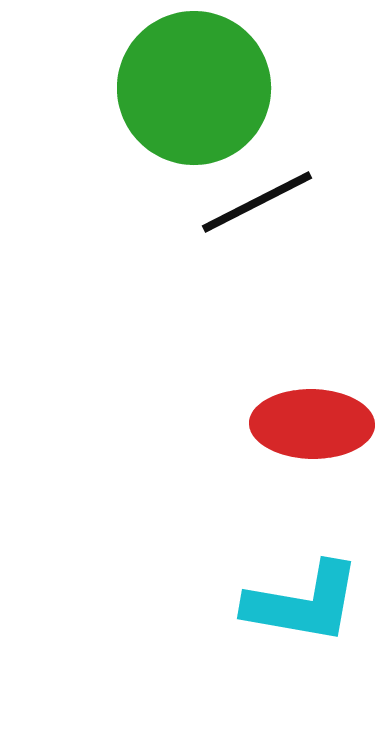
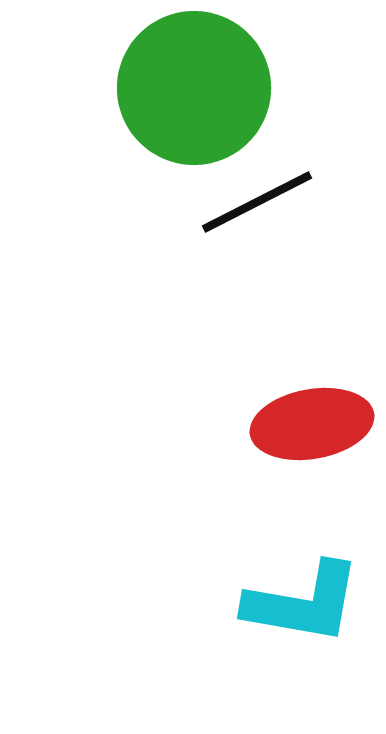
red ellipse: rotated 11 degrees counterclockwise
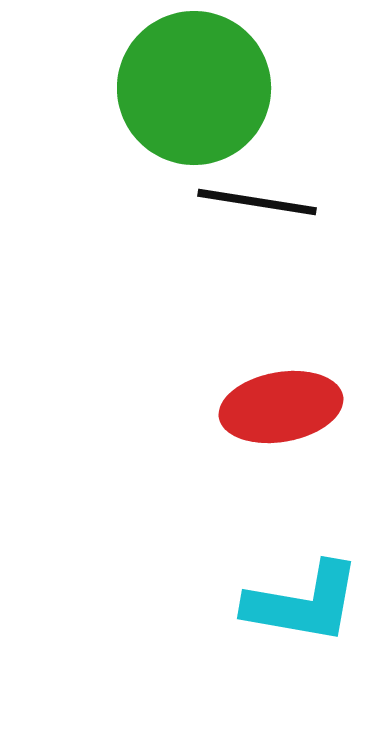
black line: rotated 36 degrees clockwise
red ellipse: moved 31 px left, 17 px up
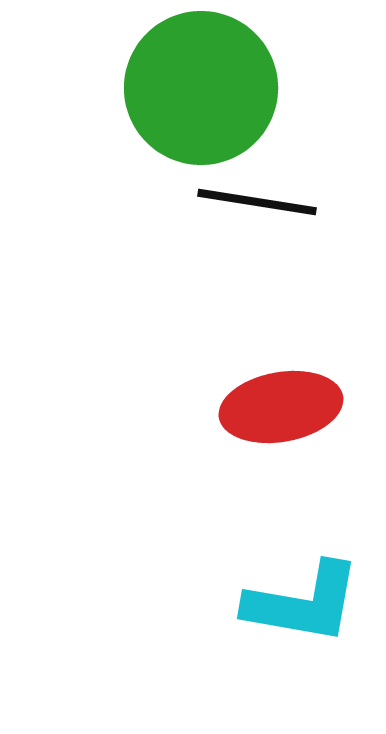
green circle: moved 7 px right
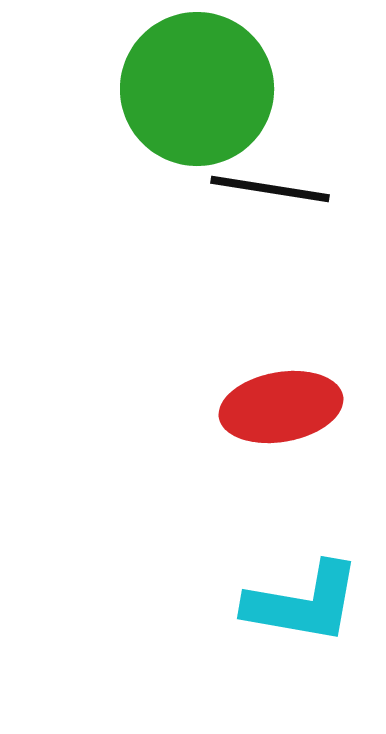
green circle: moved 4 px left, 1 px down
black line: moved 13 px right, 13 px up
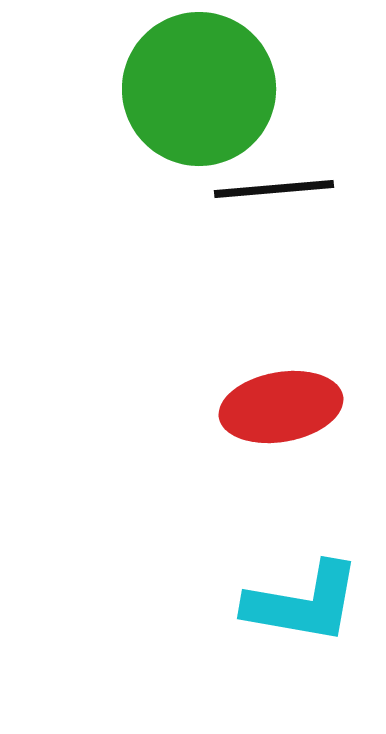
green circle: moved 2 px right
black line: moved 4 px right; rotated 14 degrees counterclockwise
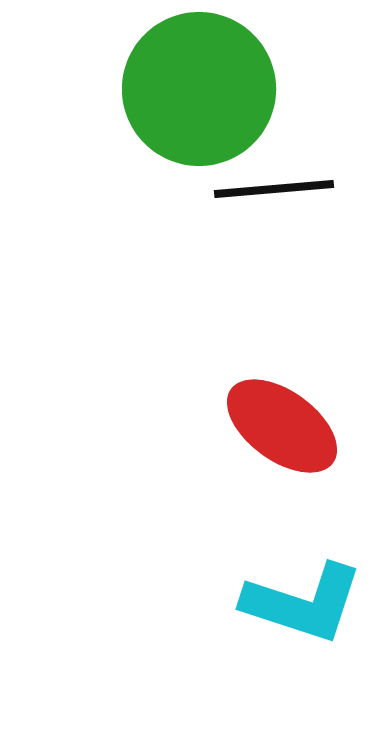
red ellipse: moved 1 px right, 19 px down; rotated 46 degrees clockwise
cyan L-shape: rotated 8 degrees clockwise
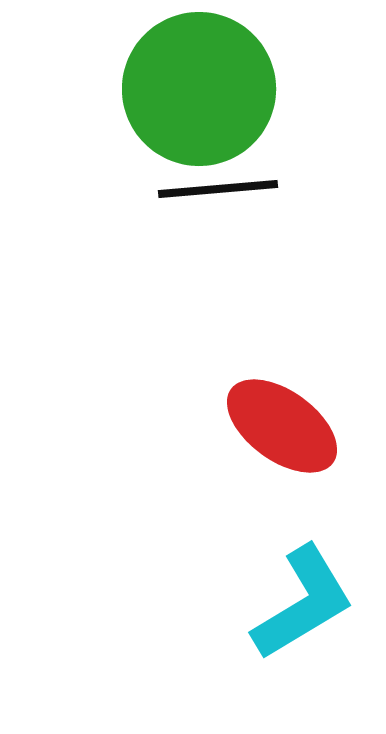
black line: moved 56 px left
cyan L-shape: rotated 49 degrees counterclockwise
